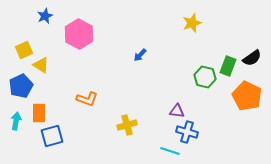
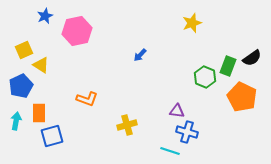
pink hexagon: moved 2 px left, 3 px up; rotated 20 degrees clockwise
green hexagon: rotated 10 degrees clockwise
orange pentagon: moved 5 px left, 1 px down
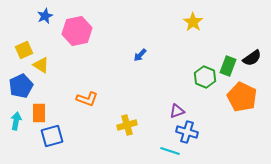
yellow star: moved 1 px right, 1 px up; rotated 18 degrees counterclockwise
purple triangle: rotated 28 degrees counterclockwise
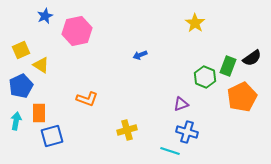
yellow star: moved 2 px right, 1 px down
yellow square: moved 3 px left
blue arrow: rotated 24 degrees clockwise
orange pentagon: rotated 20 degrees clockwise
purple triangle: moved 4 px right, 7 px up
yellow cross: moved 5 px down
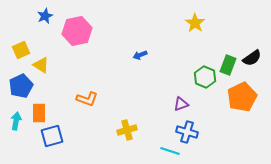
green rectangle: moved 1 px up
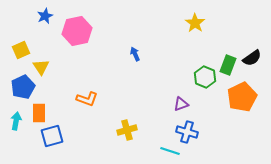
blue arrow: moved 5 px left, 1 px up; rotated 88 degrees clockwise
yellow triangle: moved 2 px down; rotated 24 degrees clockwise
blue pentagon: moved 2 px right, 1 px down
